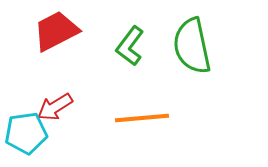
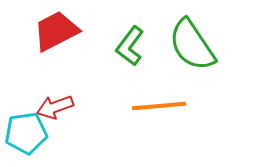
green semicircle: moved 1 px up; rotated 22 degrees counterclockwise
red arrow: rotated 12 degrees clockwise
orange line: moved 17 px right, 12 px up
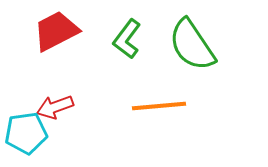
green L-shape: moved 3 px left, 7 px up
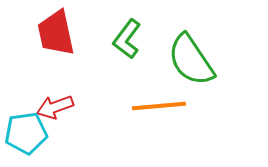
red trapezoid: moved 2 px down; rotated 75 degrees counterclockwise
green semicircle: moved 1 px left, 15 px down
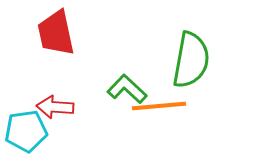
green L-shape: moved 50 px down; rotated 96 degrees clockwise
green semicircle: rotated 136 degrees counterclockwise
red arrow: rotated 24 degrees clockwise
cyan pentagon: moved 2 px up
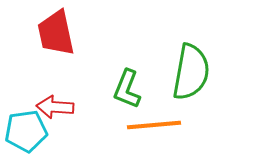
green semicircle: moved 12 px down
green L-shape: rotated 111 degrees counterclockwise
orange line: moved 5 px left, 19 px down
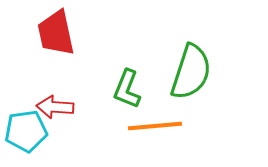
green semicircle: rotated 8 degrees clockwise
orange line: moved 1 px right, 1 px down
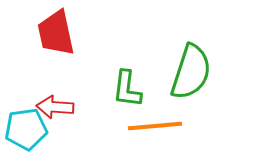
green L-shape: rotated 15 degrees counterclockwise
cyan pentagon: moved 2 px up
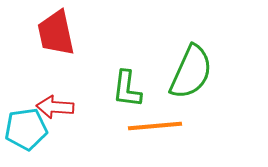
green semicircle: rotated 6 degrees clockwise
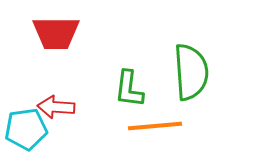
red trapezoid: rotated 78 degrees counterclockwise
green semicircle: rotated 28 degrees counterclockwise
green L-shape: moved 2 px right
red arrow: moved 1 px right
